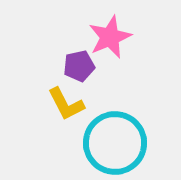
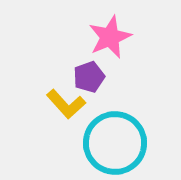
purple pentagon: moved 10 px right, 11 px down; rotated 8 degrees counterclockwise
yellow L-shape: rotated 15 degrees counterclockwise
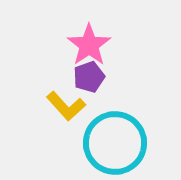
pink star: moved 21 px left, 8 px down; rotated 12 degrees counterclockwise
yellow L-shape: moved 2 px down
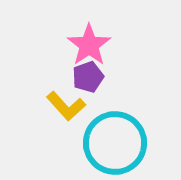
purple pentagon: moved 1 px left
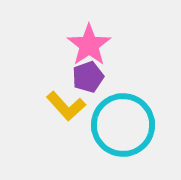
cyan circle: moved 8 px right, 18 px up
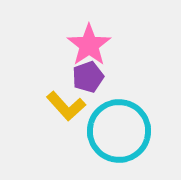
cyan circle: moved 4 px left, 6 px down
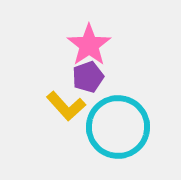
cyan circle: moved 1 px left, 4 px up
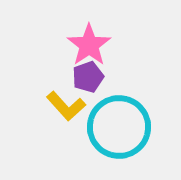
cyan circle: moved 1 px right
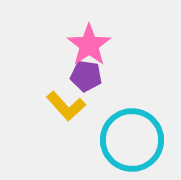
purple pentagon: moved 2 px left, 1 px up; rotated 28 degrees clockwise
cyan circle: moved 13 px right, 13 px down
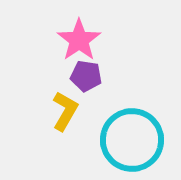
pink star: moved 10 px left, 5 px up
yellow L-shape: moved 1 px left, 5 px down; rotated 108 degrees counterclockwise
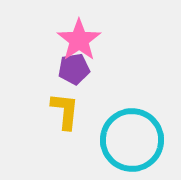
purple pentagon: moved 12 px left, 7 px up; rotated 16 degrees counterclockwise
yellow L-shape: rotated 24 degrees counterclockwise
